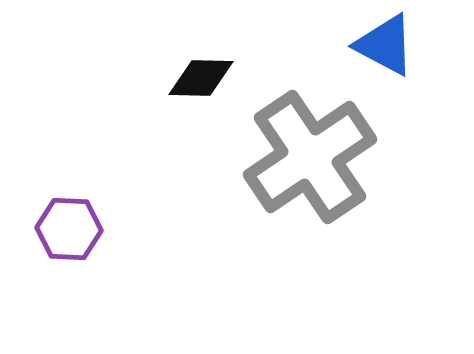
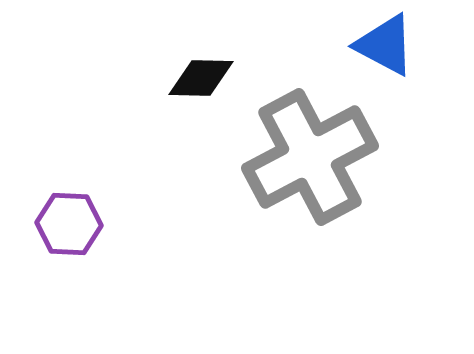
gray cross: rotated 6 degrees clockwise
purple hexagon: moved 5 px up
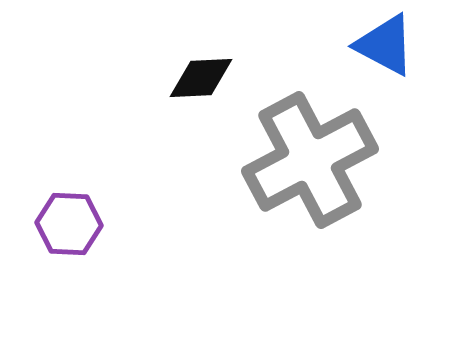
black diamond: rotated 4 degrees counterclockwise
gray cross: moved 3 px down
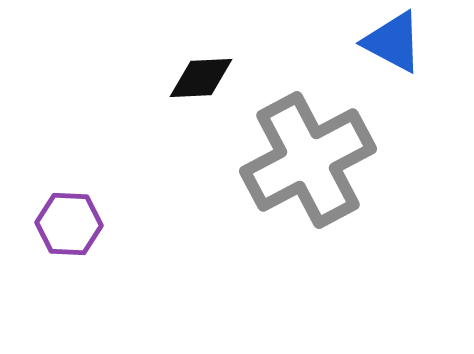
blue triangle: moved 8 px right, 3 px up
gray cross: moved 2 px left
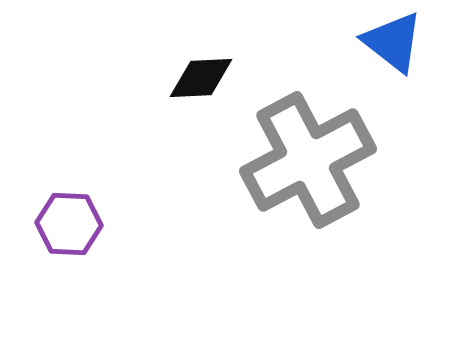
blue triangle: rotated 10 degrees clockwise
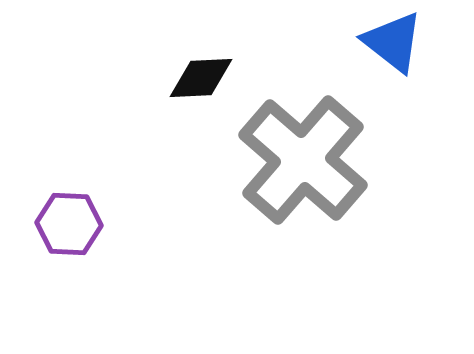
gray cross: moved 5 px left; rotated 21 degrees counterclockwise
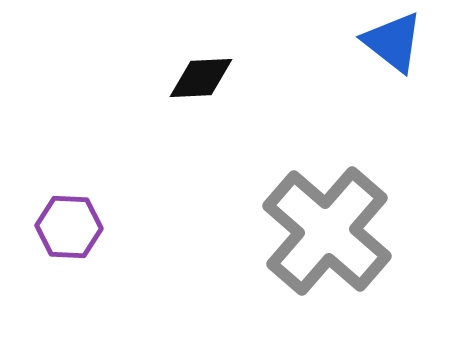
gray cross: moved 24 px right, 71 px down
purple hexagon: moved 3 px down
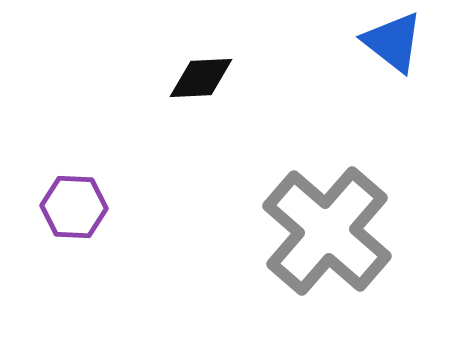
purple hexagon: moved 5 px right, 20 px up
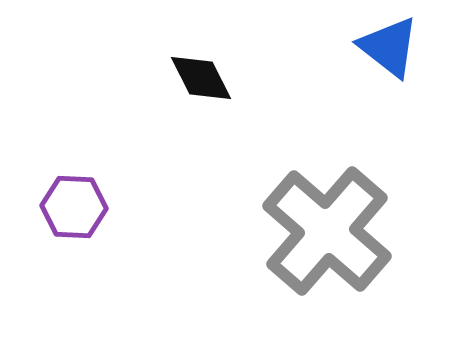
blue triangle: moved 4 px left, 5 px down
black diamond: rotated 66 degrees clockwise
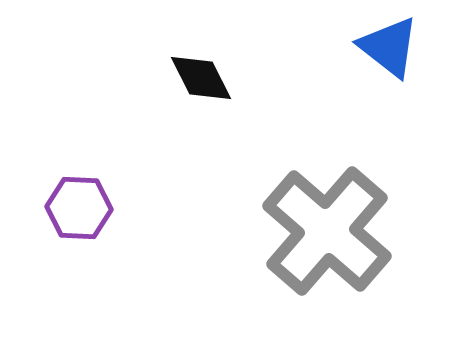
purple hexagon: moved 5 px right, 1 px down
